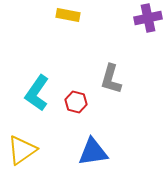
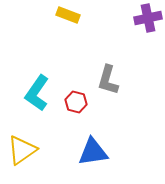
yellow rectangle: rotated 10 degrees clockwise
gray L-shape: moved 3 px left, 1 px down
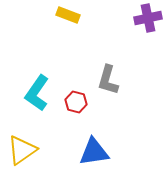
blue triangle: moved 1 px right
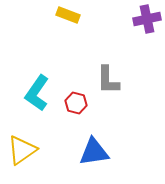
purple cross: moved 1 px left, 1 px down
gray L-shape: rotated 16 degrees counterclockwise
red hexagon: moved 1 px down
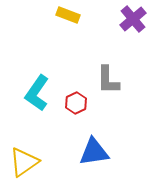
purple cross: moved 14 px left; rotated 28 degrees counterclockwise
red hexagon: rotated 20 degrees clockwise
yellow triangle: moved 2 px right, 12 px down
